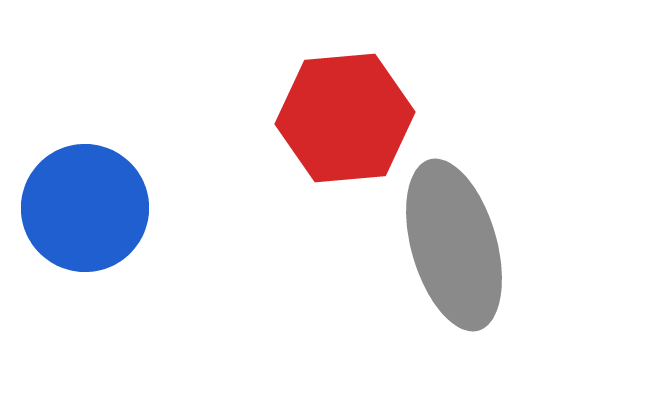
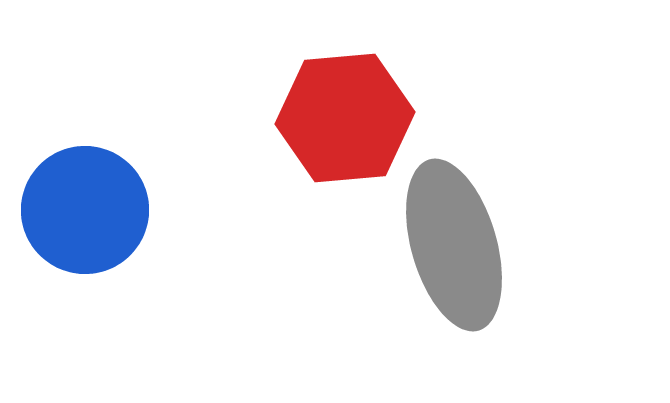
blue circle: moved 2 px down
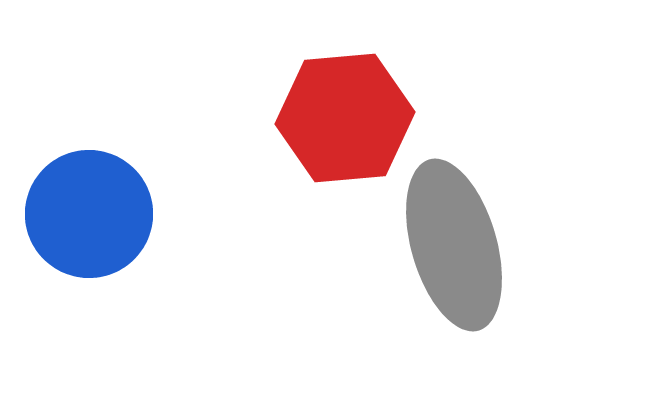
blue circle: moved 4 px right, 4 px down
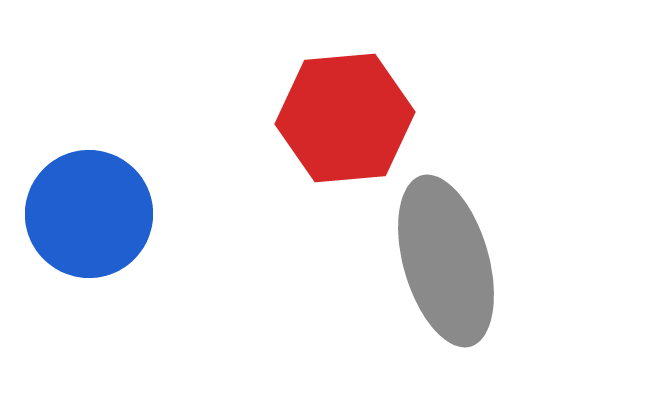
gray ellipse: moved 8 px left, 16 px down
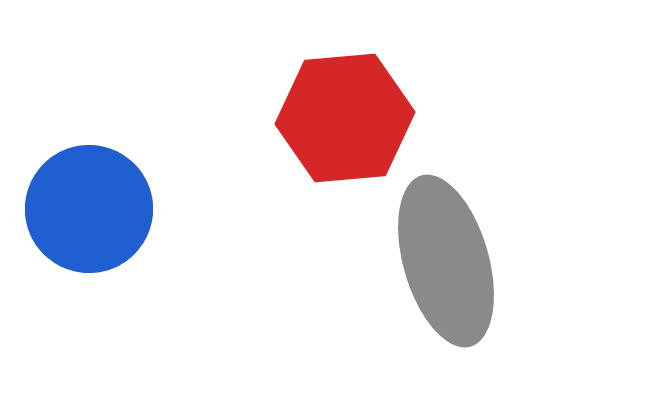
blue circle: moved 5 px up
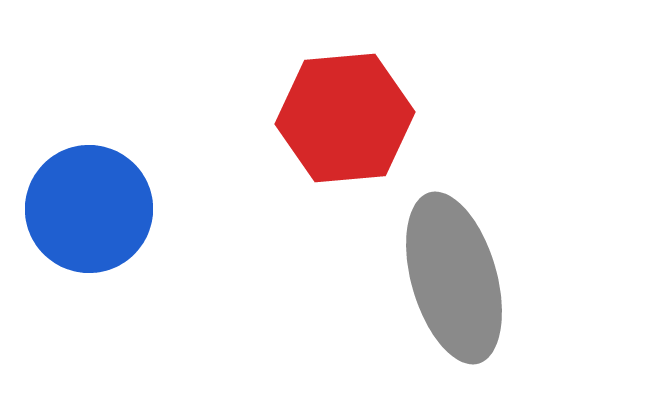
gray ellipse: moved 8 px right, 17 px down
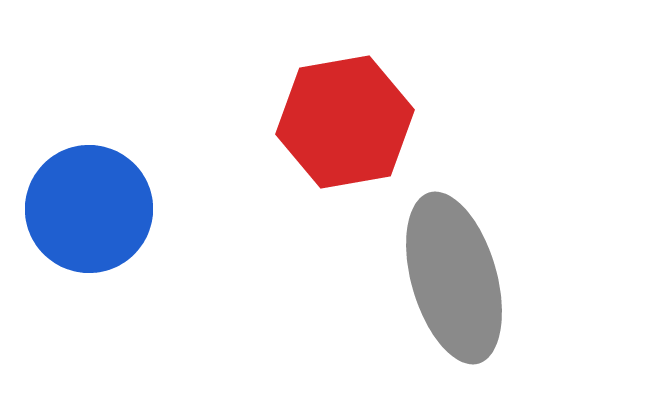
red hexagon: moved 4 px down; rotated 5 degrees counterclockwise
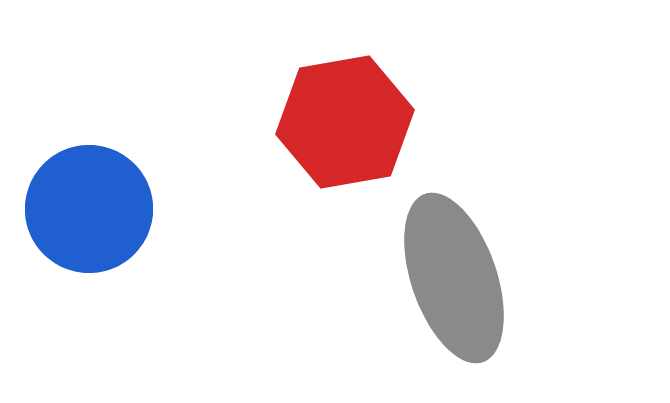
gray ellipse: rotated 3 degrees counterclockwise
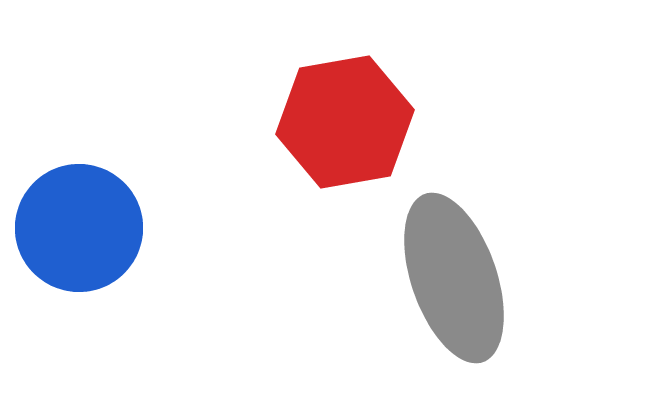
blue circle: moved 10 px left, 19 px down
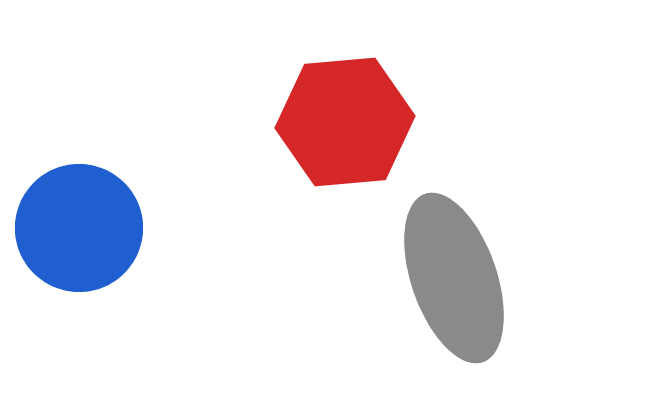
red hexagon: rotated 5 degrees clockwise
